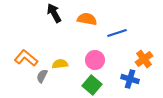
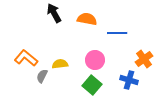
blue line: rotated 18 degrees clockwise
blue cross: moved 1 px left, 1 px down
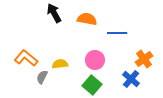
gray semicircle: moved 1 px down
blue cross: moved 2 px right, 1 px up; rotated 24 degrees clockwise
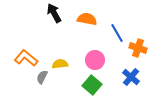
blue line: rotated 60 degrees clockwise
orange cross: moved 6 px left, 11 px up; rotated 36 degrees counterclockwise
blue cross: moved 2 px up
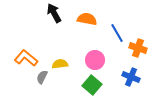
blue cross: rotated 18 degrees counterclockwise
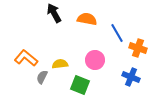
green square: moved 12 px left; rotated 18 degrees counterclockwise
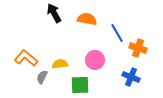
green square: rotated 24 degrees counterclockwise
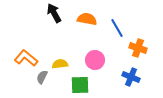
blue line: moved 5 px up
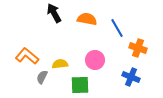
orange L-shape: moved 1 px right, 2 px up
